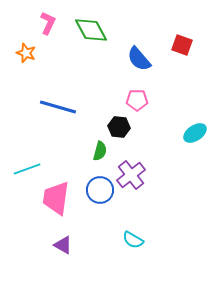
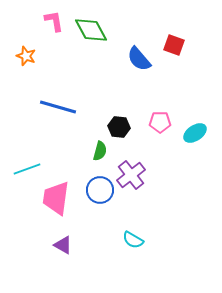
pink L-shape: moved 6 px right, 2 px up; rotated 35 degrees counterclockwise
red square: moved 8 px left
orange star: moved 3 px down
pink pentagon: moved 23 px right, 22 px down
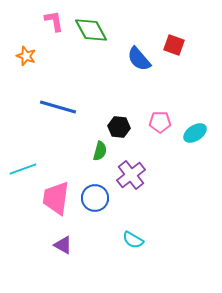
cyan line: moved 4 px left
blue circle: moved 5 px left, 8 px down
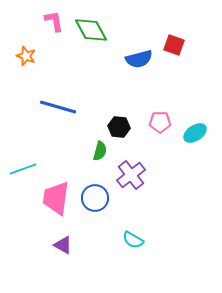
blue semicircle: rotated 64 degrees counterclockwise
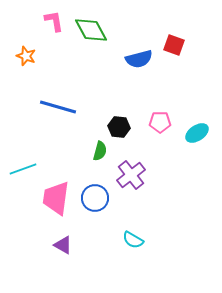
cyan ellipse: moved 2 px right
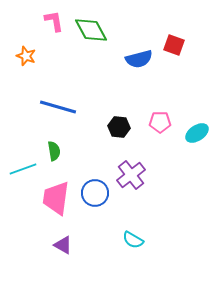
green semicircle: moved 46 px left; rotated 24 degrees counterclockwise
blue circle: moved 5 px up
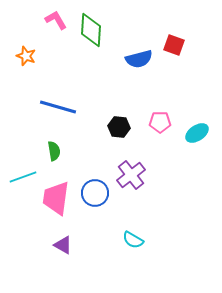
pink L-shape: moved 2 px right, 1 px up; rotated 20 degrees counterclockwise
green diamond: rotated 32 degrees clockwise
cyan line: moved 8 px down
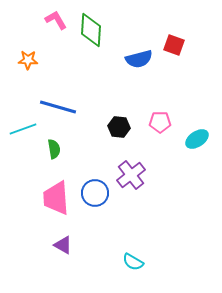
orange star: moved 2 px right, 4 px down; rotated 18 degrees counterclockwise
cyan ellipse: moved 6 px down
green semicircle: moved 2 px up
cyan line: moved 48 px up
pink trapezoid: rotated 12 degrees counterclockwise
cyan semicircle: moved 22 px down
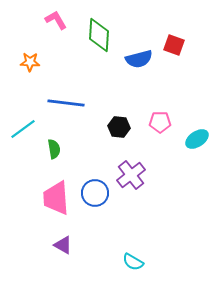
green diamond: moved 8 px right, 5 px down
orange star: moved 2 px right, 2 px down
blue line: moved 8 px right, 4 px up; rotated 9 degrees counterclockwise
cyan line: rotated 16 degrees counterclockwise
